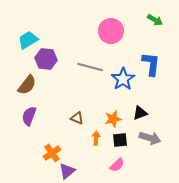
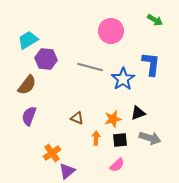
black triangle: moved 2 px left
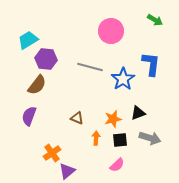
brown semicircle: moved 10 px right
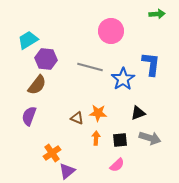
green arrow: moved 2 px right, 6 px up; rotated 35 degrees counterclockwise
orange star: moved 15 px left, 6 px up; rotated 18 degrees clockwise
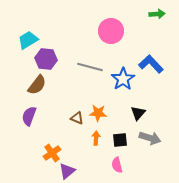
blue L-shape: rotated 50 degrees counterclockwise
black triangle: rotated 28 degrees counterclockwise
pink semicircle: rotated 119 degrees clockwise
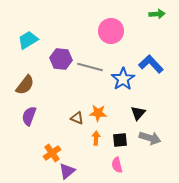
purple hexagon: moved 15 px right
brown semicircle: moved 12 px left
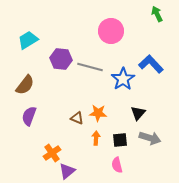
green arrow: rotated 112 degrees counterclockwise
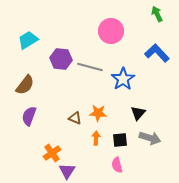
blue L-shape: moved 6 px right, 11 px up
brown triangle: moved 2 px left
purple triangle: rotated 18 degrees counterclockwise
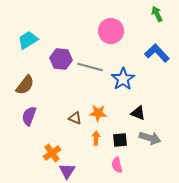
black triangle: rotated 49 degrees counterclockwise
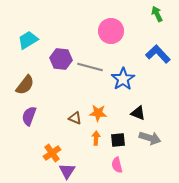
blue L-shape: moved 1 px right, 1 px down
black square: moved 2 px left
